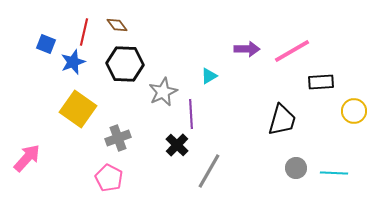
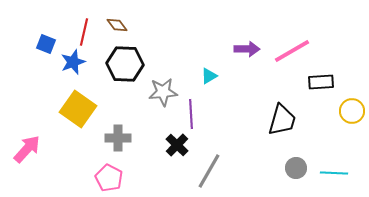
gray star: rotated 20 degrees clockwise
yellow circle: moved 2 px left
gray cross: rotated 20 degrees clockwise
pink arrow: moved 9 px up
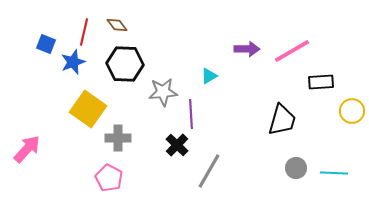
yellow square: moved 10 px right
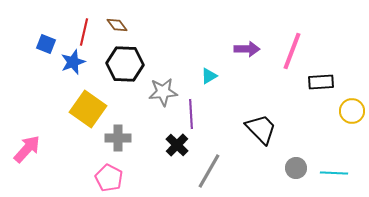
pink line: rotated 39 degrees counterclockwise
black trapezoid: moved 21 px left, 9 px down; rotated 60 degrees counterclockwise
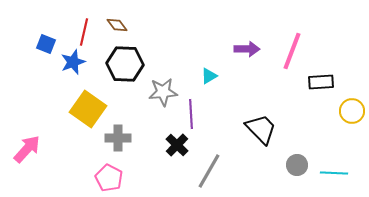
gray circle: moved 1 px right, 3 px up
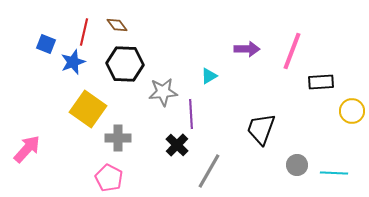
black trapezoid: rotated 116 degrees counterclockwise
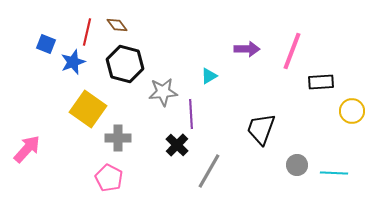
red line: moved 3 px right
black hexagon: rotated 12 degrees clockwise
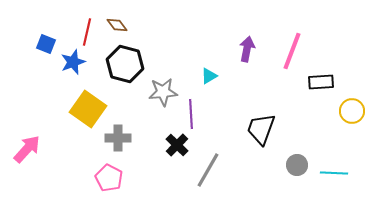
purple arrow: rotated 80 degrees counterclockwise
gray line: moved 1 px left, 1 px up
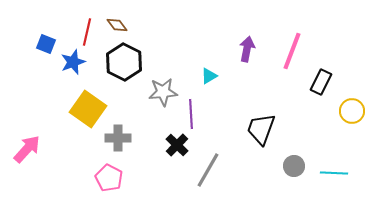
black hexagon: moved 1 px left, 2 px up; rotated 12 degrees clockwise
black rectangle: rotated 60 degrees counterclockwise
gray circle: moved 3 px left, 1 px down
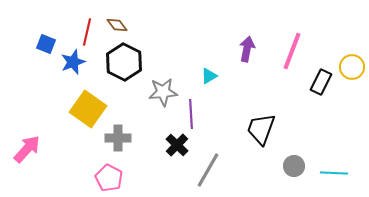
yellow circle: moved 44 px up
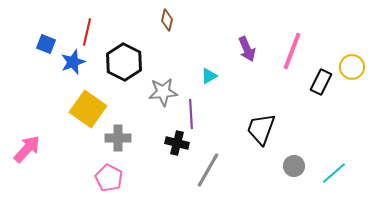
brown diamond: moved 50 px right, 5 px up; rotated 50 degrees clockwise
purple arrow: rotated 145 degrees clockwise
black cross: moved 2 px up; rotated 30 degrees counterclockwise
cyan line: rotated 44 degrees counterclockwise
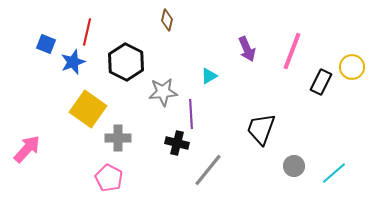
black hexagon: moved 2 px right
gray line: rotated 9 degrees clockwise
